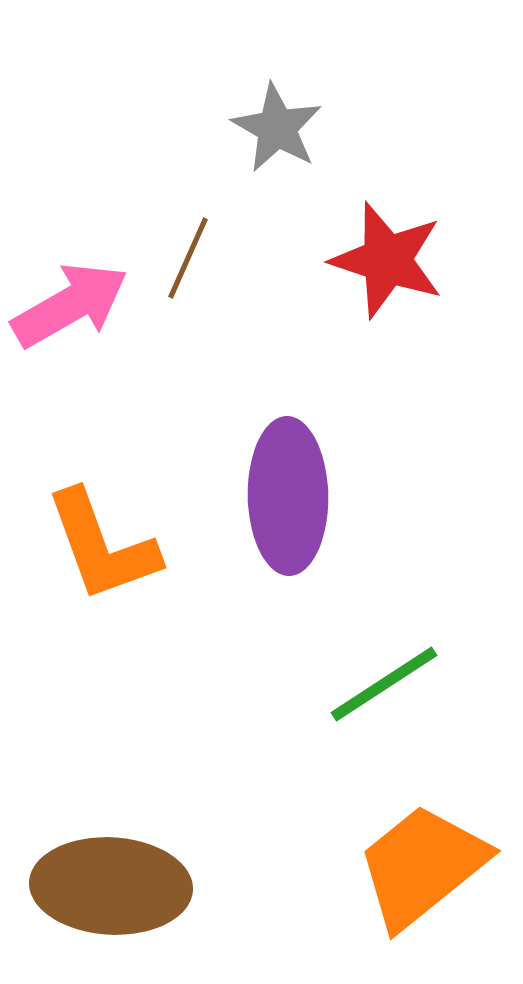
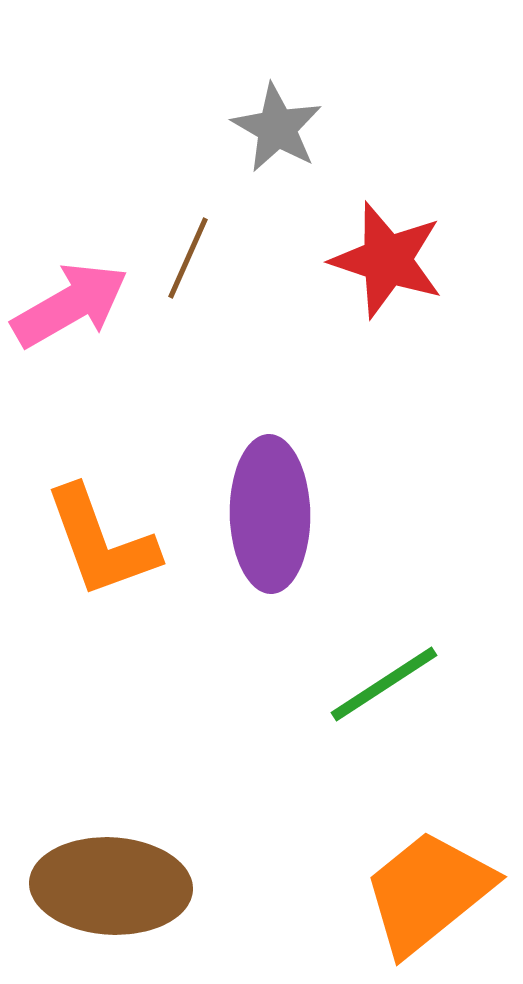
purple ellipse: moved 18 px left, 18 px down
orange L-shape: moved 1 px left, 4 px up
orange trapezoid: moved 6 px right, 26 px down
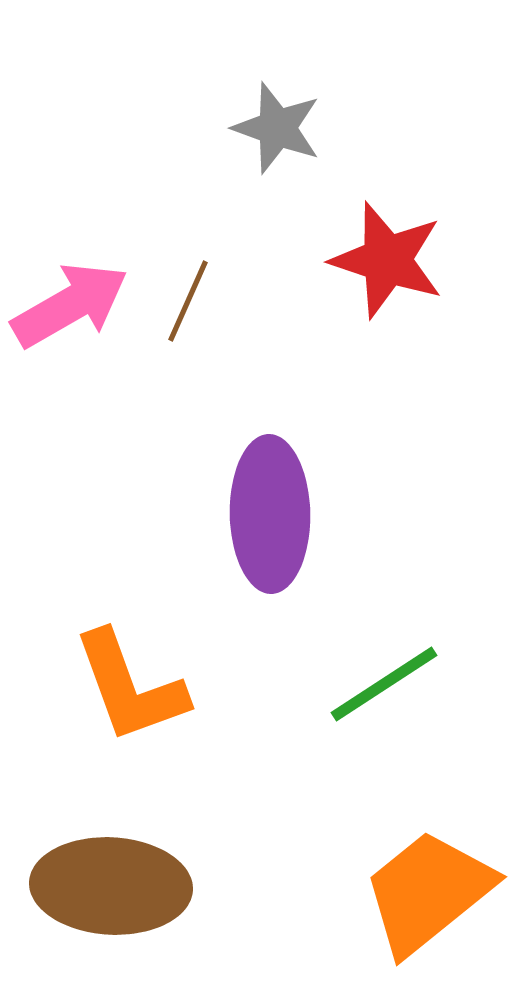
gray star: rotated 10 degrees counterclockwise
brown line: moved 43 px down
orange L-shape: moved 29 px right, 145 px down
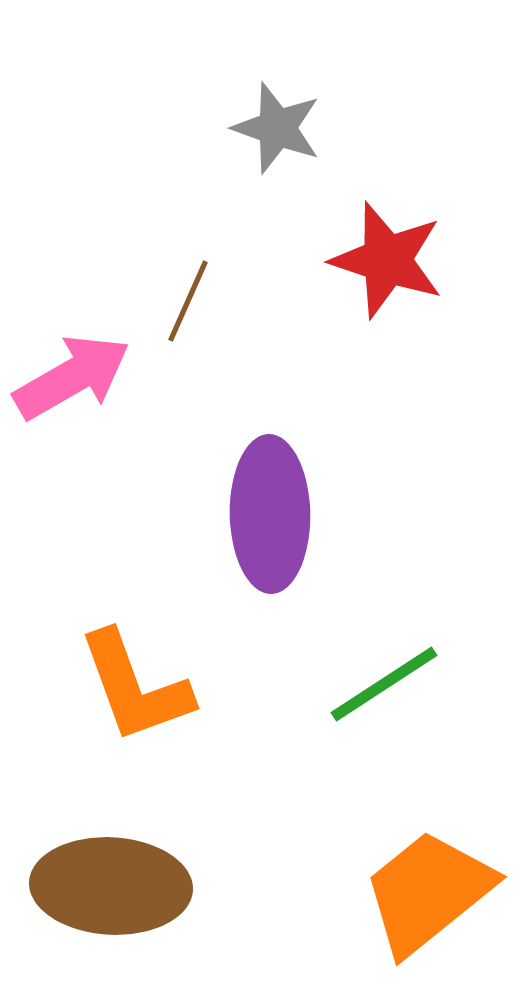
pink arrow: moved 2 px right, 72 px down
orange L-shape: moved 5 px right
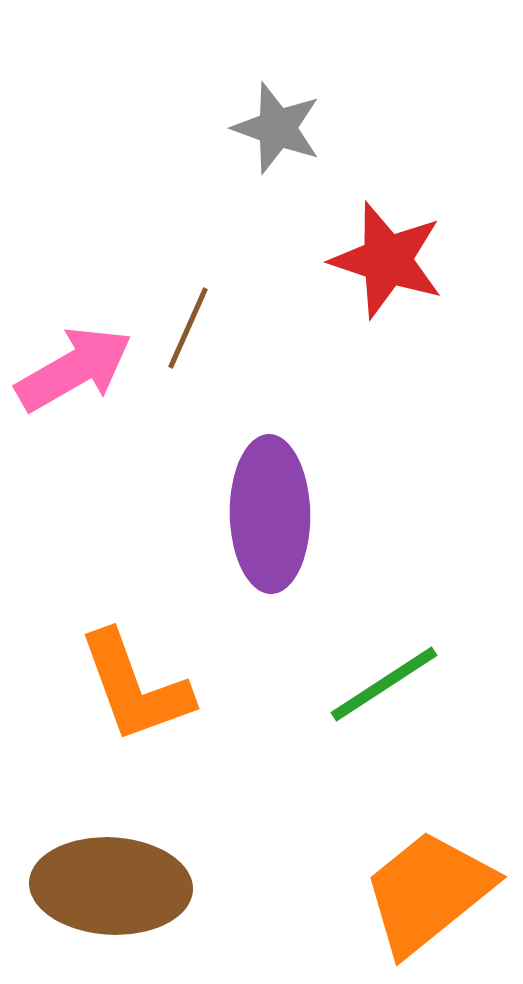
brown line: moved 27 px down
pink arrow: moved 2 px right, 8 px up
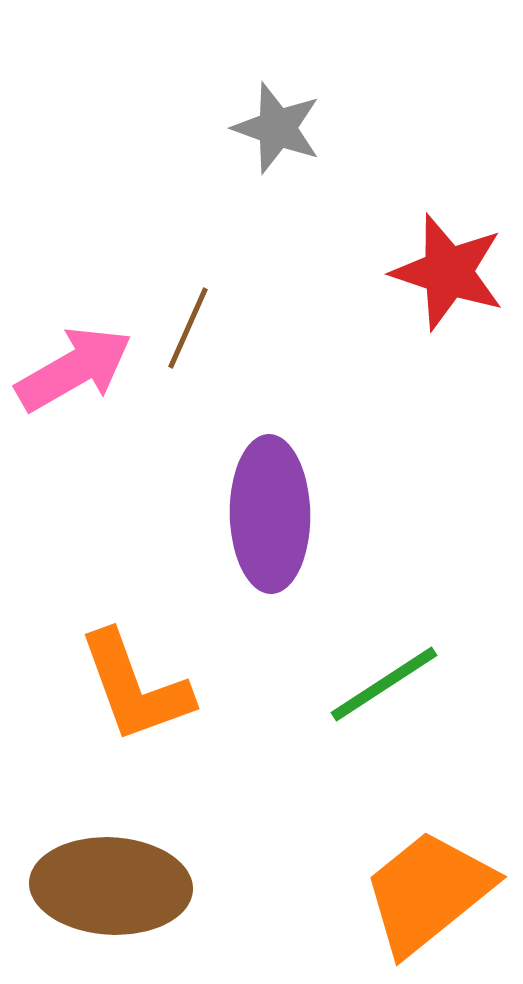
red star: moved 61 px right, 12 px down
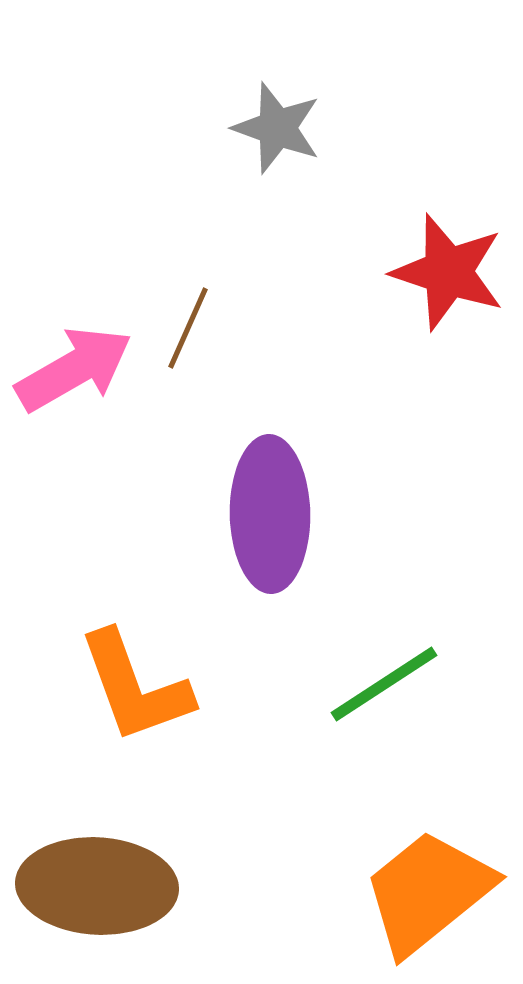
brown ellipse: moved 14 px left
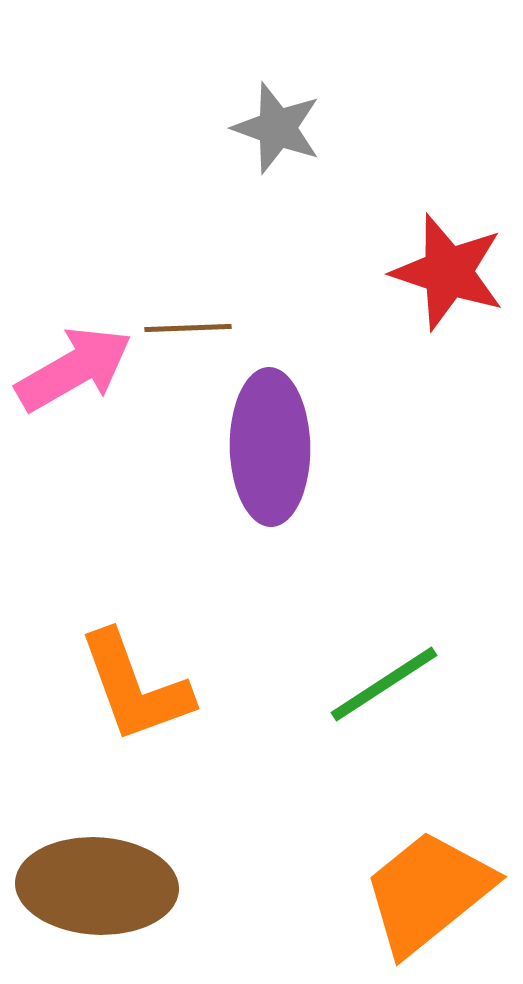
brown line: rotated 64 degrees clockwise
purple ellipse: moved 67 px up
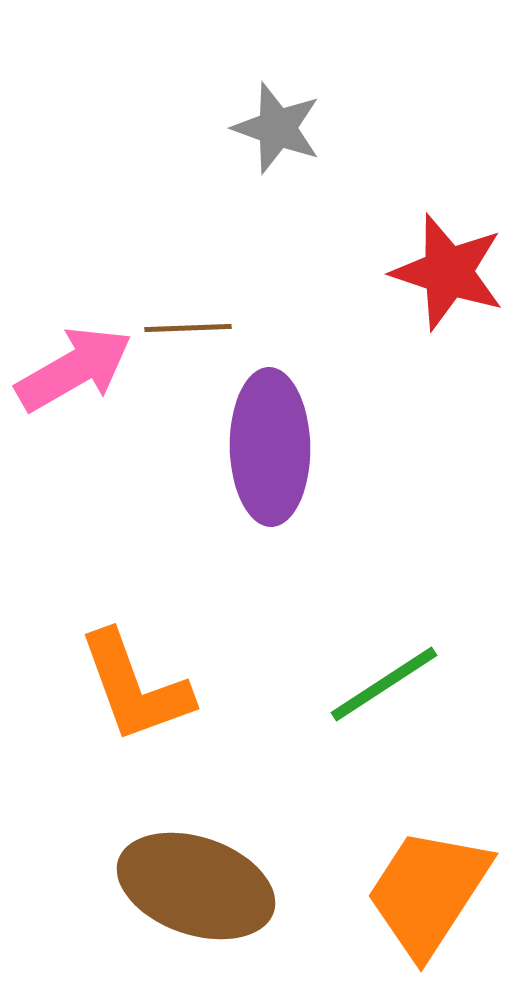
brown ellipse: moved 99 px right; rotated 16 degrees clockwise
orange trapezoid: rotated 18 degrees counterclockwise
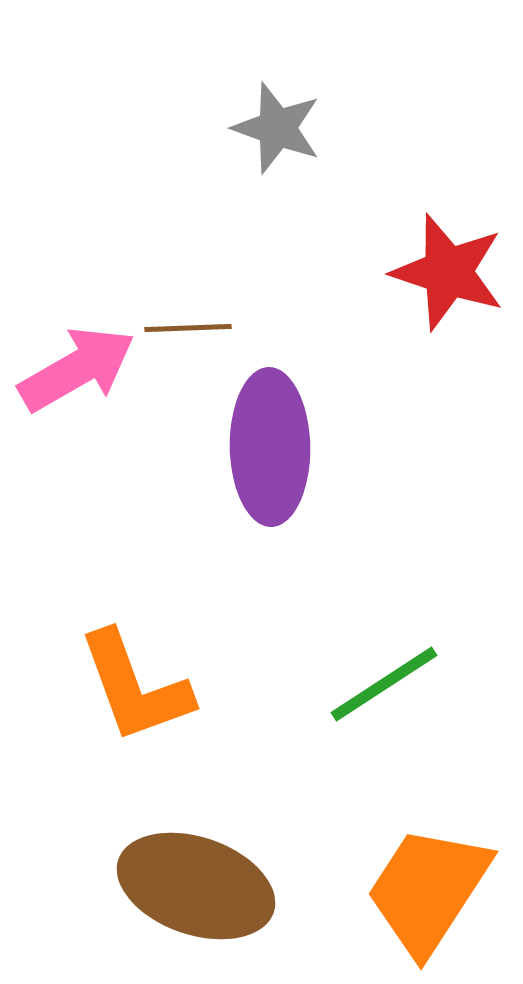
pink arrow: moved 3 px right
orange trapezoid: moved 2 px up
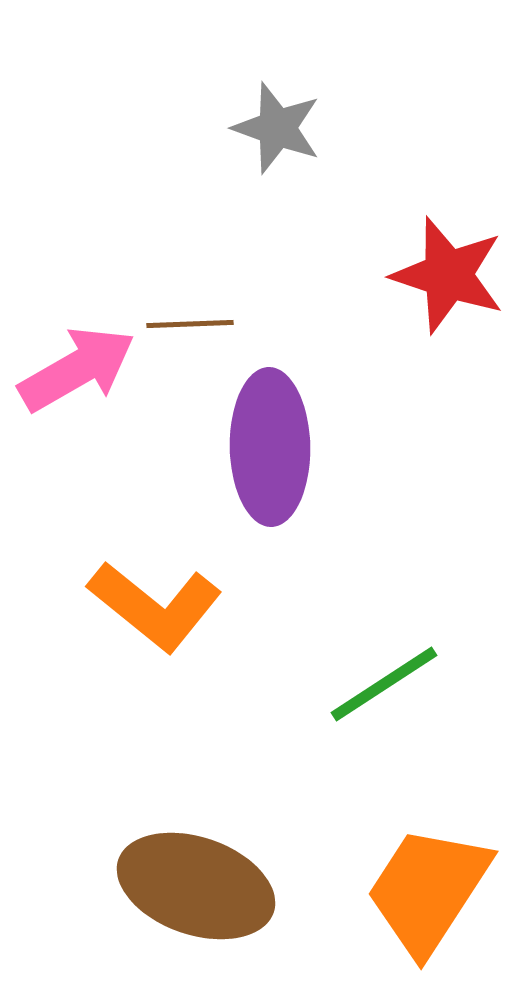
red star: moved 3 px down
brown line: moved 2 px right, 4 px up
orange L-shape: moved 20 px right, 81 px up; rotated 31 degrees counterclockwise
